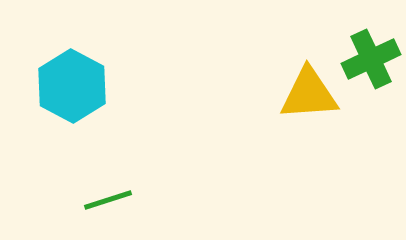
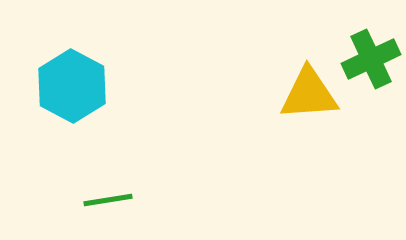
green line: rotated 9 degrees clockwise
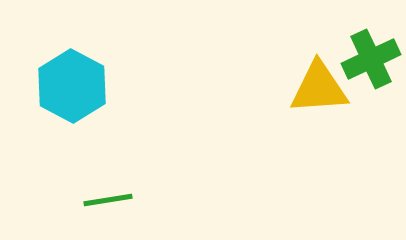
yellow triangle: moved 10 px right, 6 px up
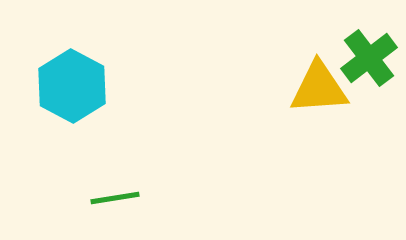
green cross: moved 2 px left, 1 px up; rotated 12 degrees counterclockwise
green line: moved 7 px right, 2 px up
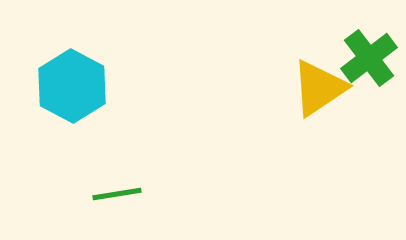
yellow triangle: rotated 30 degrees counterclockwise
green line: moved 2 px right, 4 px up
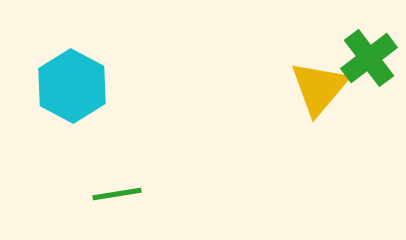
yellow triangle: rotated 16 degrees counterclockwise
